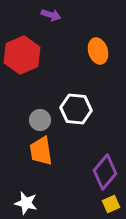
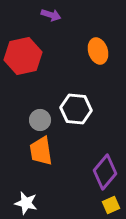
red hexagon: moved 1 px right, 1 px down; rotated 12 degrees clockwise
yellow square: moved 1 px down
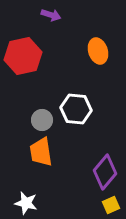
gray circle: moved 2 px right
orange trapezoid: moved 1 px down
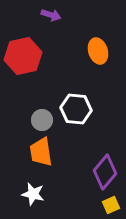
white star: moved 7 px right, 9 px up
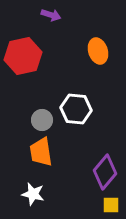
yellow square: rotated 24 degrees clockwise
